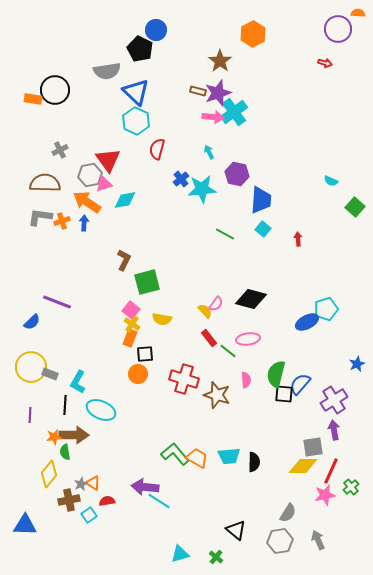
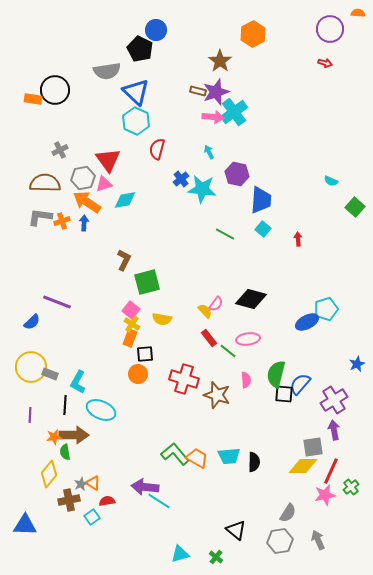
purple circle at (338, 29): moved 8 px left
purple star at (218, 93): moved 2 px left, 1 px up
gray hexagon at (90, 175): moved 7 px left, 3 px down
cyan star at (202, 189): rotated 12 degrees clockwise
cyan square at (89, 515): moved 3 px right, 2 px down
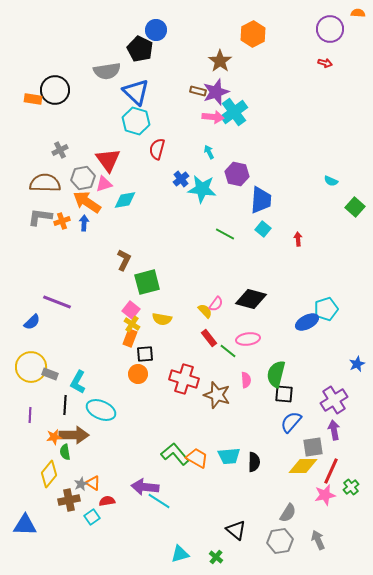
cyan hexagon at (136, 121): rotated 8 degrees counterclockwise
blue semicircle at (300, 384): moved 9 px left, 38 px down
